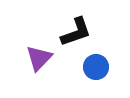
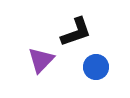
purple triangle: moved 2 px right, 2 px down
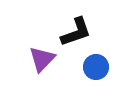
purple triangle: moved 1 px right, 1 px up
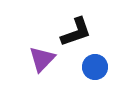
blue circle: moved 1 px left
